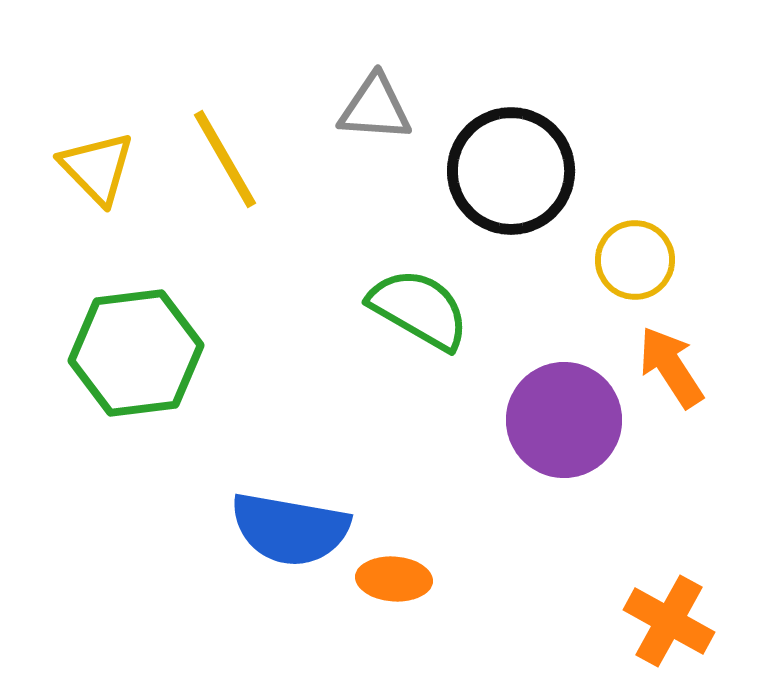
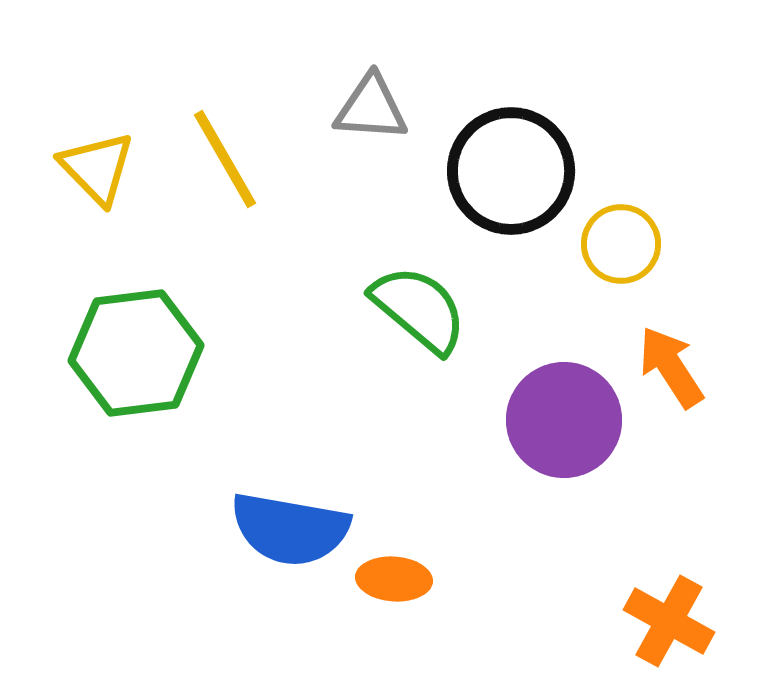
gray triangle: moved 4 px left
yellow circle: moved 14 px left, 16 px up
green semicircle: rotated 10 degrees clockwise
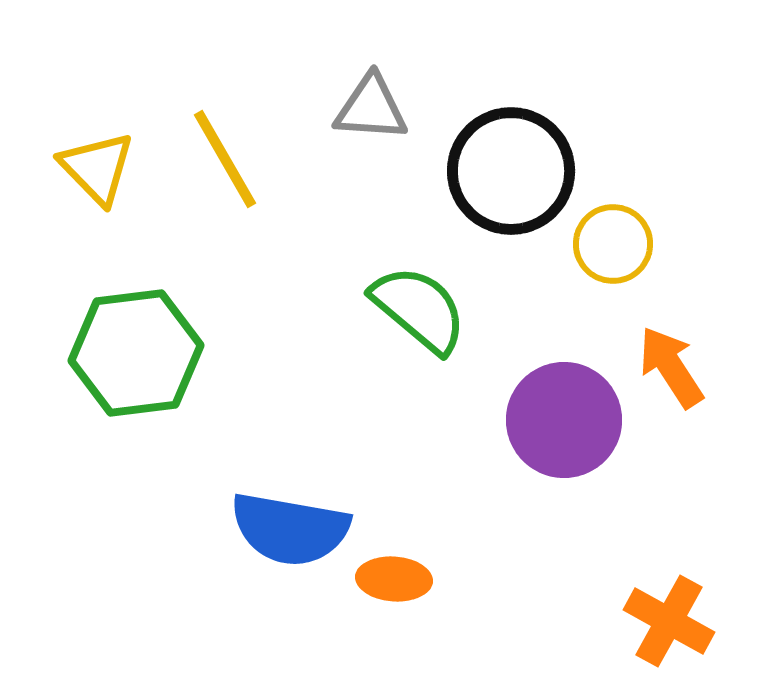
yellow circle: moved 8 px left
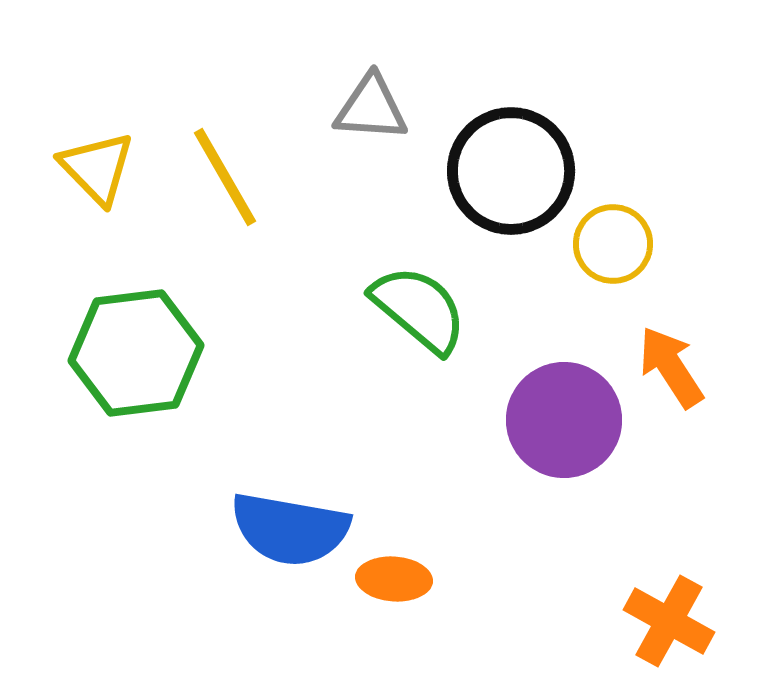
yellow line: moved 18 px down
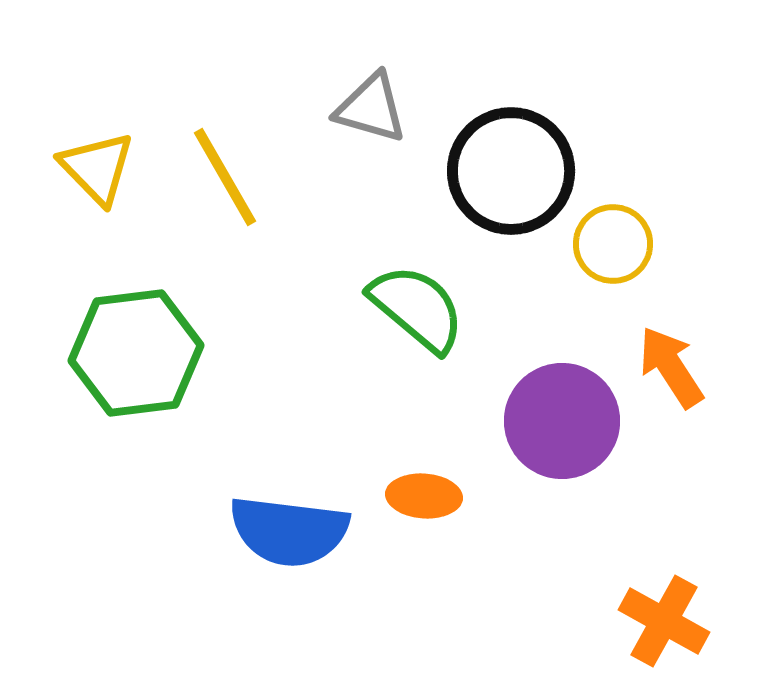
gray triangle: rotated 12 degrees clockwise
green semicircle: moved 2 px left, 1 px up
purple circle: moved 2 px left, 1 px down
blue semicircle: moved 1 px left, 2 px down; rotated 3 degrees counterclockwise
orange ellipse: moved 30 px right, 83 px up
orange cross: moved 5 px left
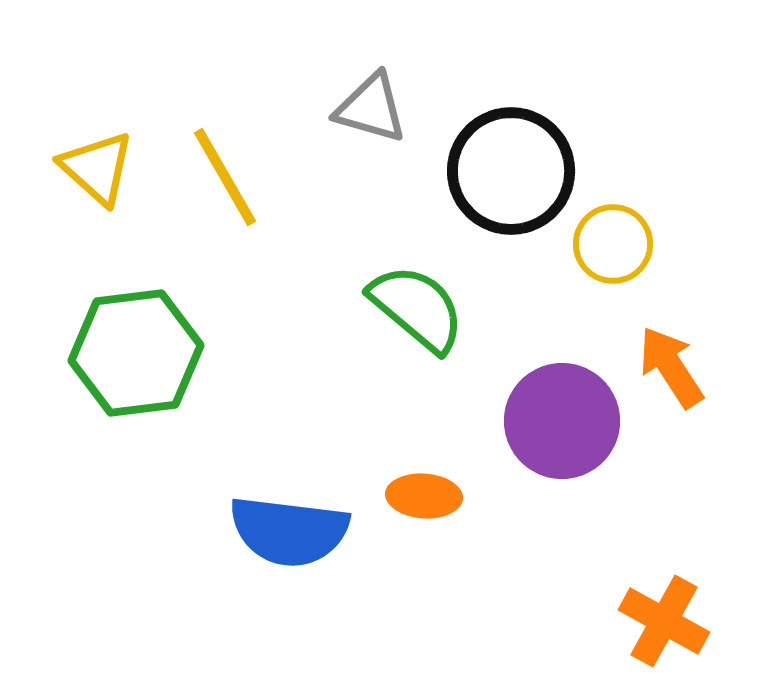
yellow triangle: rotated 4 degrees counterclockwise
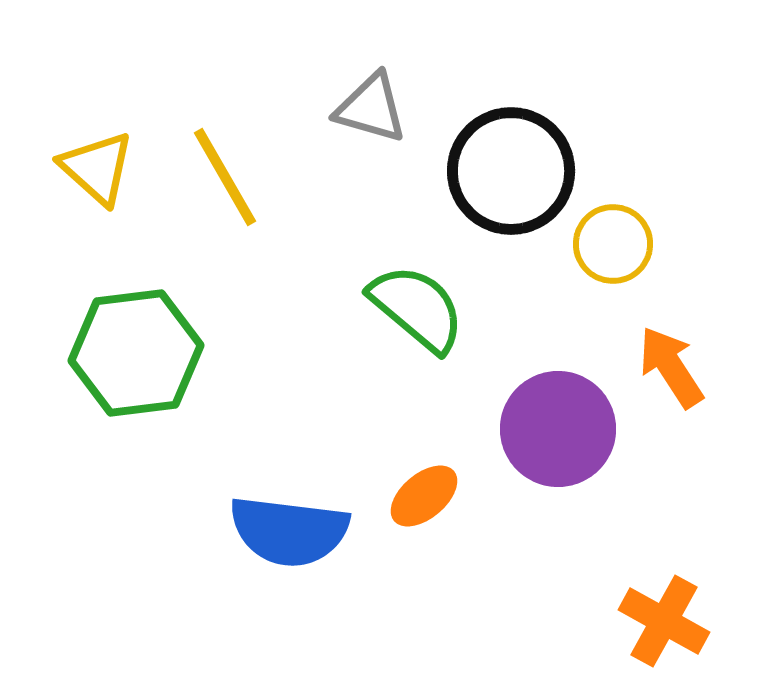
purple circle: moved 4 px left, 8 px down
orange ellipse: rotated 44 degrees counterclockwise
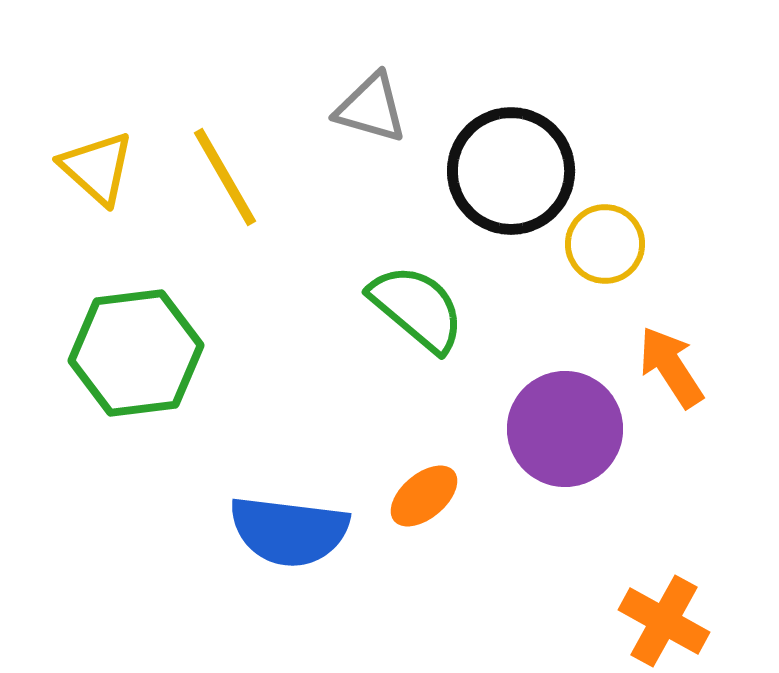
yellow circle: moved 8 px left
purple circle: moved 7 px right
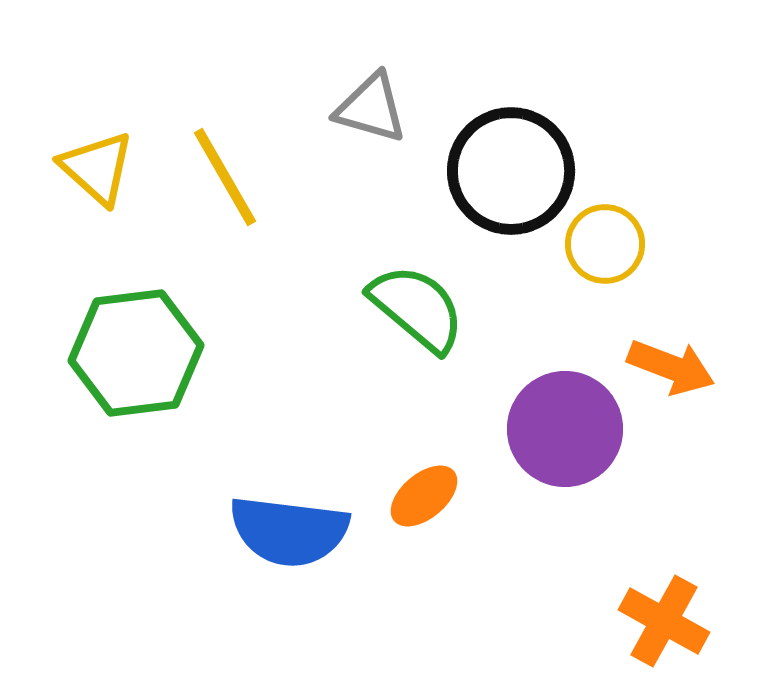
orange arrow: rotated 144 degrees clockwise
